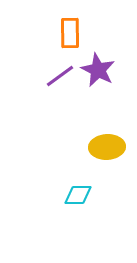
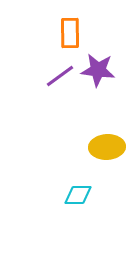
purple star: rotated 20 degrees counterclockwise
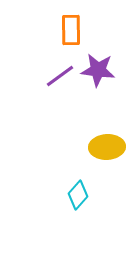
orange rectangle: moved 1 px right, 3 px up
cyan diamond: rotated 48 degrees counterclockwise
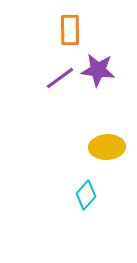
orange rectangle: moved 1 px left
purple line: moved 2 px down
cyan diamond: moved 8 px right
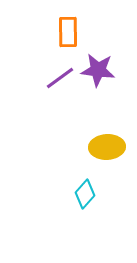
orange rectangle: moved 2 px left, 2 px down
cyan diamond: moved 1 px left, 1 px up
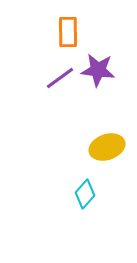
yellow ellipse: rotated 16 degrees counterclockwise
